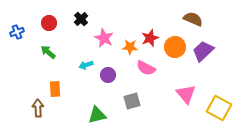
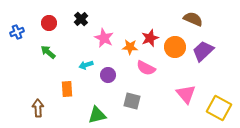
orange rectangle: moved 12 px right
gray square: rotated 30 degrees clockwise
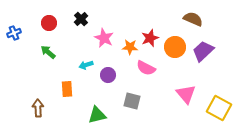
blue cross: moved 3 px left, 1 px down
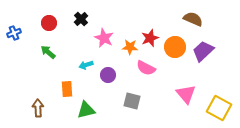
green triangle: moved 11 px left, 5 px up
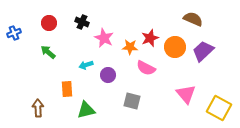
black cross: moved 1 px right, 3 px down; rotated 24 degrees counterclockwise
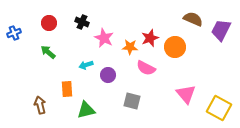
purple trapezoid: moved 18 px right, 21 px up; rotated 20 degrees counterclockwise
brown arrow: moved 2 px right, 3 px up; rotated 12 degrees counterclockwise
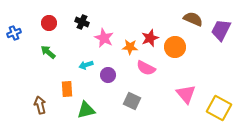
gray square: rotated 12 degrees clockwise
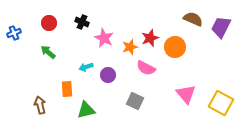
purple trapezoid: moved 3 px up
orange star: rotated 21 degrees counterclockwise
cyan arrow: moved 2 px down
gray square: moved 3 px right
yellow square: moved 2 px right, 5 px up
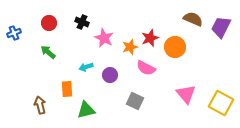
purple circle: moved 2 px right
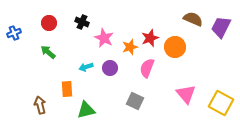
pink semicircle: moved 1 px right; rotated 84 degrees clockwise
purple circle: moved 7 px up
